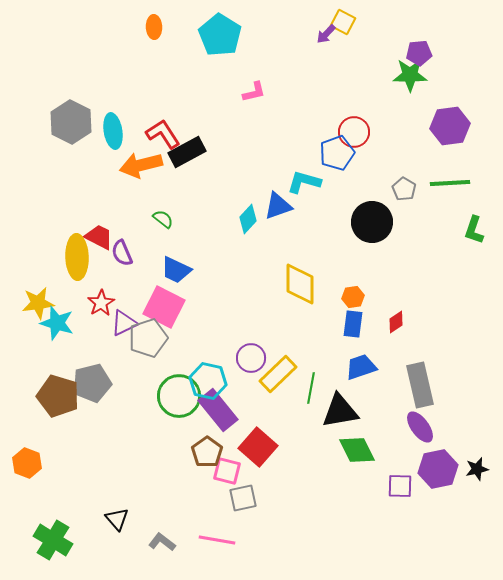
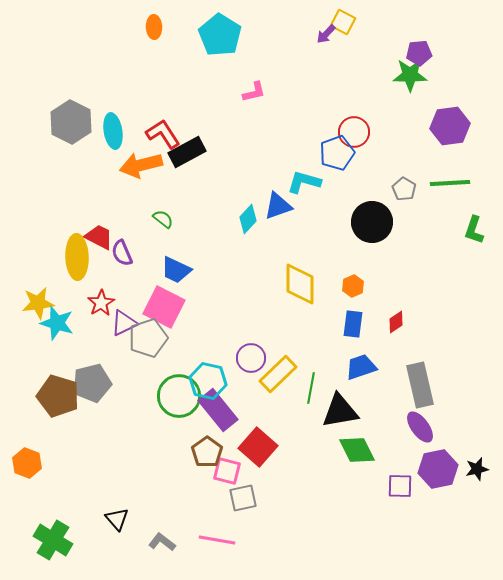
orange hexagon at (353, 297): moved 11 px up; rotated 15 degrees counterclockwise
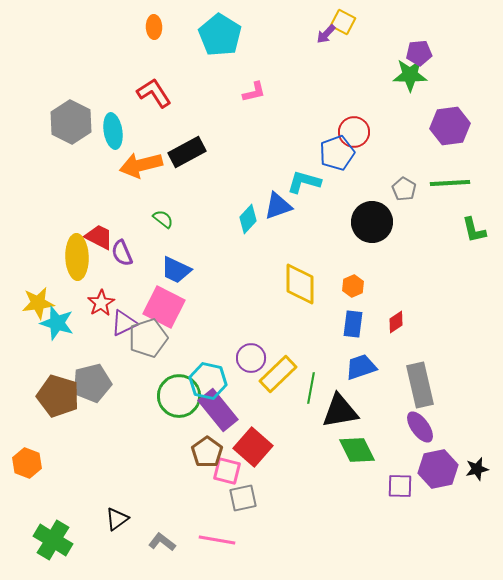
red L-shape at (163, 134): moved 9 px left, 41 px up
green L-shape at (474, 230): rotated 32 degrees counterclockwise
red square at (258, 447): moved 5 px left
black triangle at (117, 519): rotated 35 degrees clockwise
